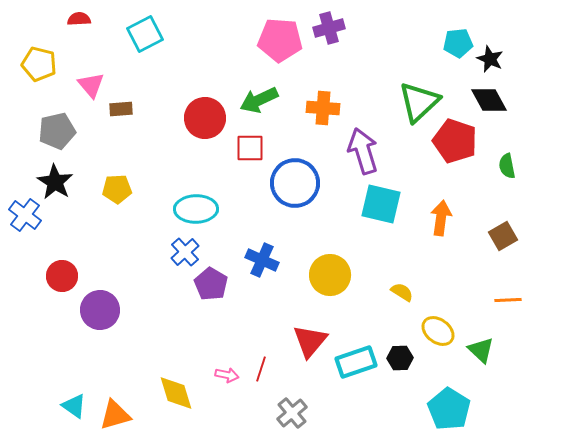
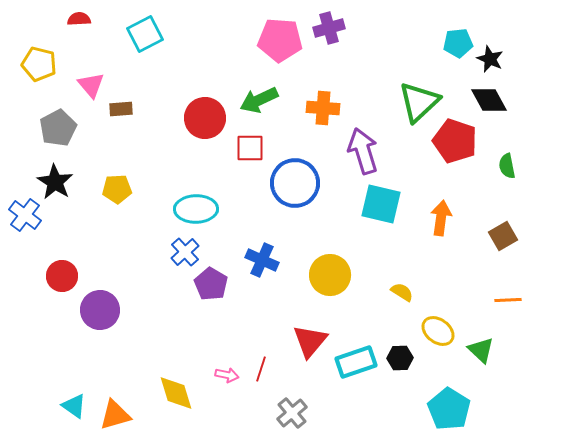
gray pentagon at (57, 131): moved 1 px right, 3 px up; rotated 15 degrees counterclockwise
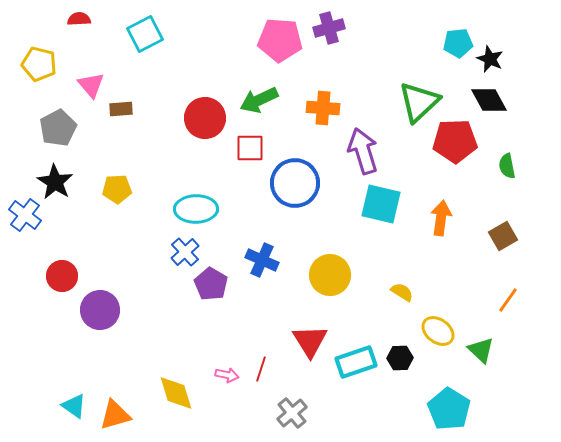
red pentagon at (455, 141): rotated 21 degrees counterclockwise
orange line at (508, 300): rotated 52 degrees counterclockwise
red triangle at (310, 341): rotated 12 degrees counterclockwise
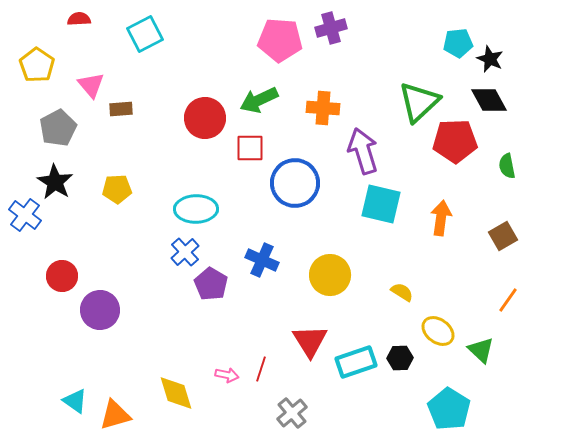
purple cross at (329, 28): moved 2 px right
yellow pentagon at (39, 64): moved 2 px left, 1 px down; rotated 20 degrees clockwise
cyan triangle at (74, 406): moved 1 px right, 5 px up
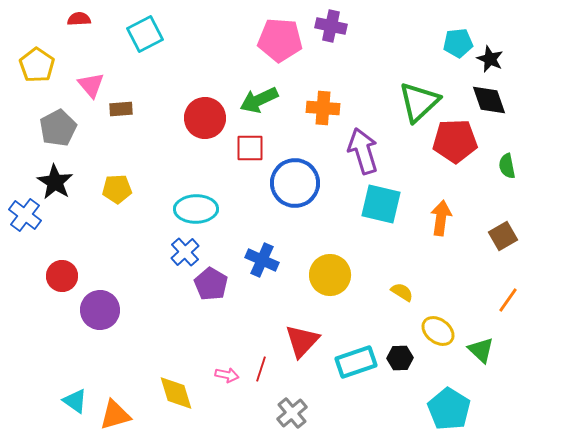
purple cross at (331, 28): moved 2 px up; rotated 28 degrees clockwise
black diamond at (489, 100): rotated 9 degrees clockwise
red triangle at (310, 341): moved 8 px left; rotated 15 degrees clockwise
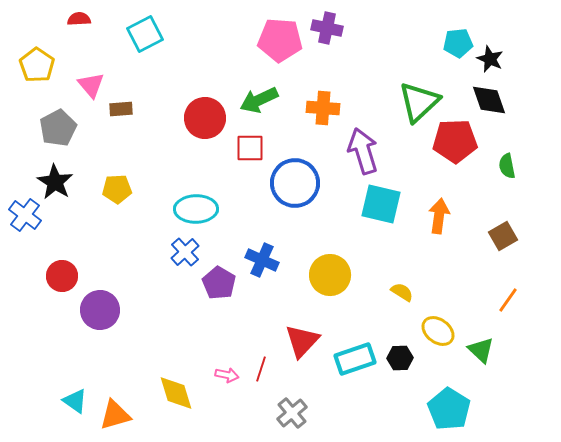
purple cross at (331, 26): moved 4 px left, 2 px down
orange arrow at (441, 218): moved 2 px left, 2 px up
purple pentagon at (211, 284): moved 8 px right, 1 px up
cyan rectangle at (356, 362): moved 1 px left, 3 px up
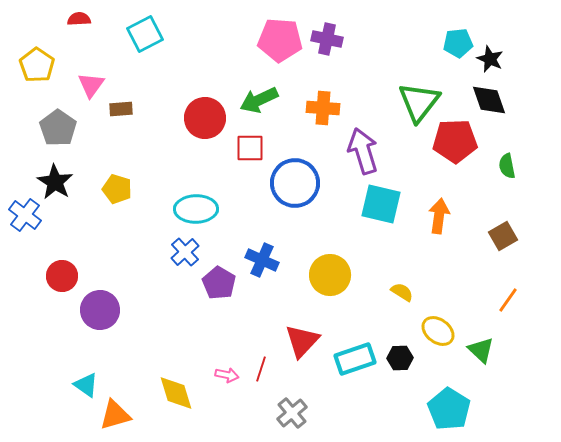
purple cross at (327, 28): moved 11 px down
pink triangle at (91, 85): rotated 16 degrees clockwise
green triangle at (419, 102): rotated 9 degrees counterclockwise
gray pentagon at (58, 128): rotated 9 degrees counterclockwise
yellow pentagon at (117, 189): rotated 20 degrees clockwise
cyan triangle at (75, 401): moved 11 px right, 16 px up
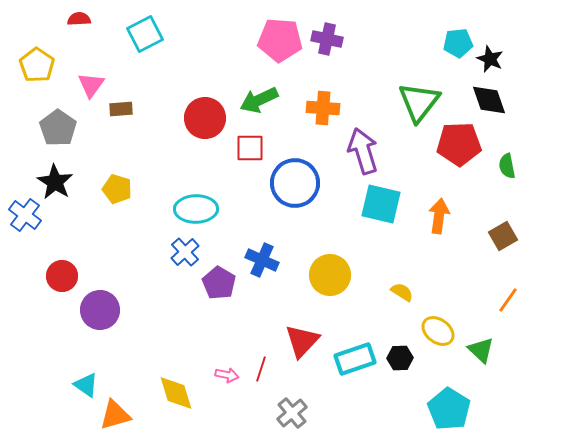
red pentagon at (455, 141): moved 4 px right, 3 px down
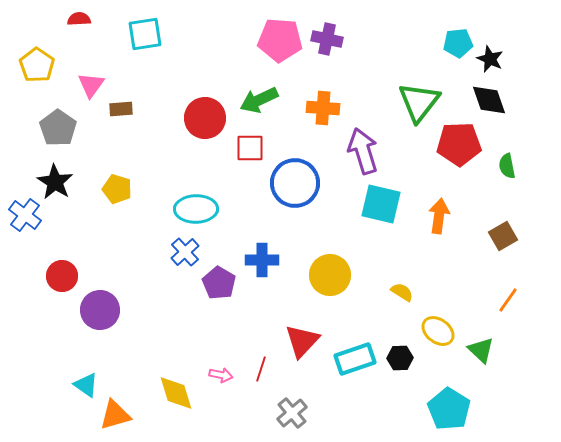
cyan square at (145, 34): rotated 18 degrees clockwise
blue cross at (262, 260): rotated 24 degrees counterclockwise
pink arrow at (227, 375): moved 6 px left
